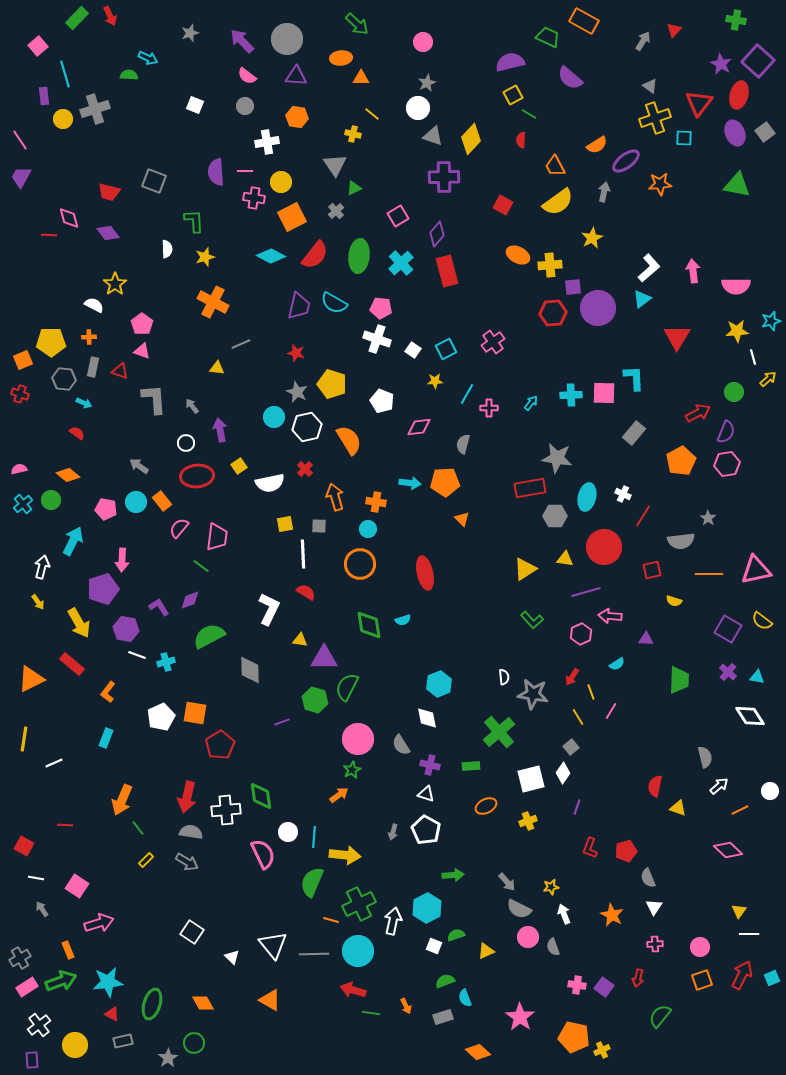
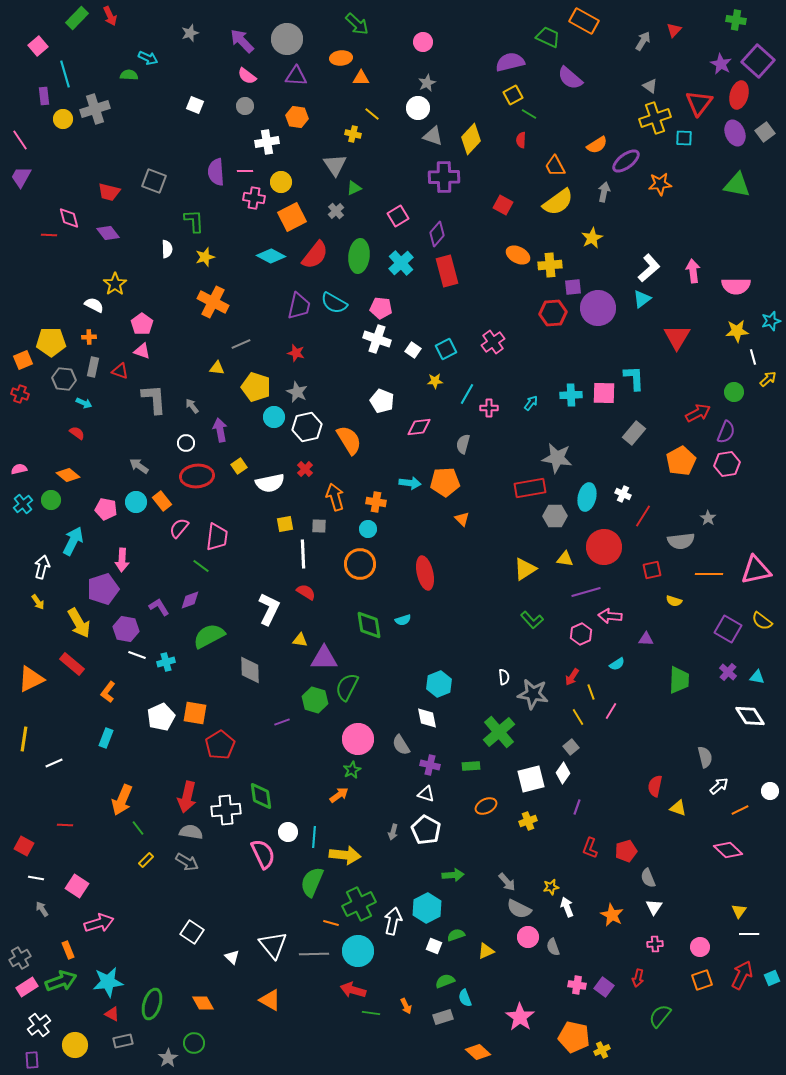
yellow pentagon at (332, 384): moved 76 px left, 3 px down
white arrow at (564, 914): moved 3 px right, 7 px up
orange line at (331, 920): moved 3 px down
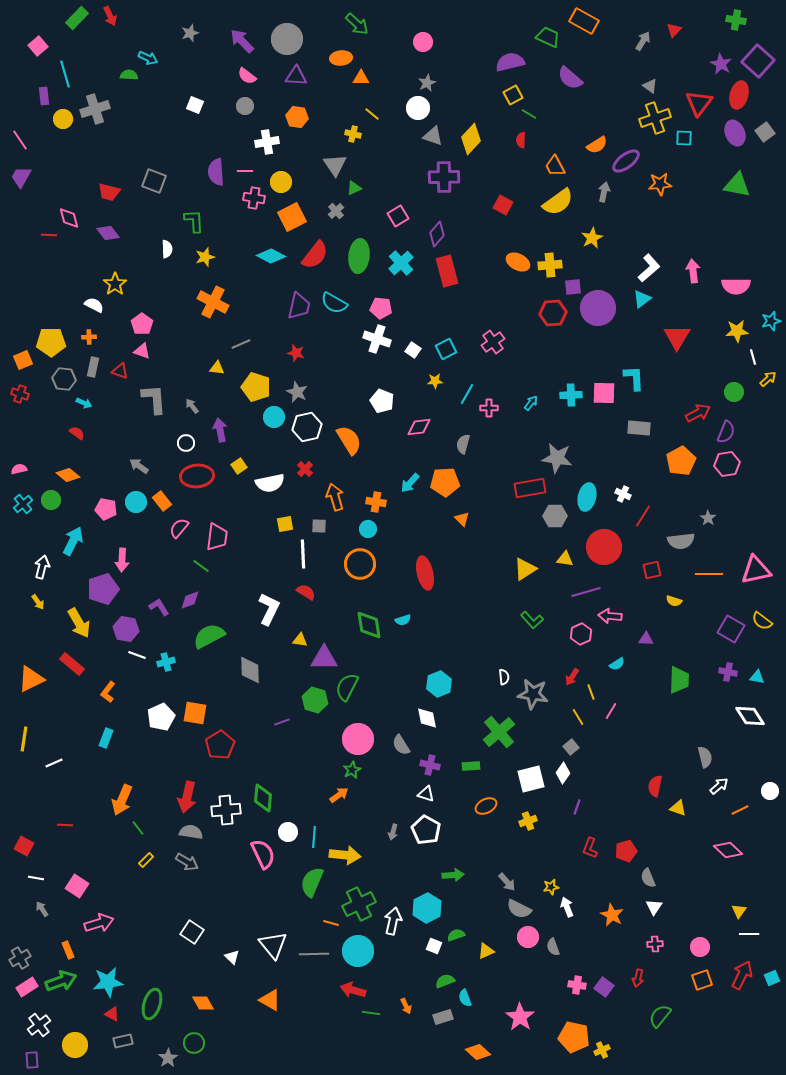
orange ellipse at (518, 255): moved 7 px down
gray rectangle at (634, 433): moved 5 px right, 5 px up; rotated 55 degrees clockwise
cyan arrow at (410, 483): rotated 125 degrees clockwise
purple square at (728, 629): moved 3 px right
purple cross at (728, 672): rotated 30 degrees counterclockwise
green diamond at (261, 796): moved 2 px right, 2 px down; rotated 12 degrees clockwise
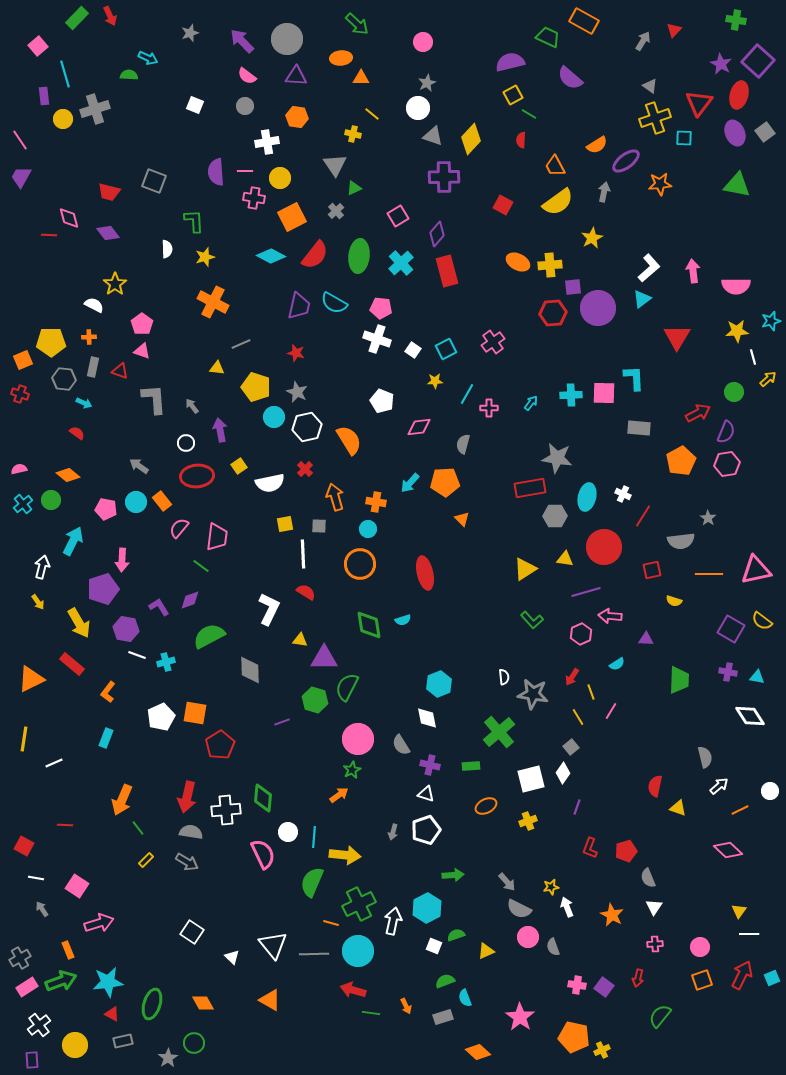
yellow circle at (281, 182): moved 1 px left, 4 px up
white pentagon at (426, 830): rotated 24 degrees clockwise
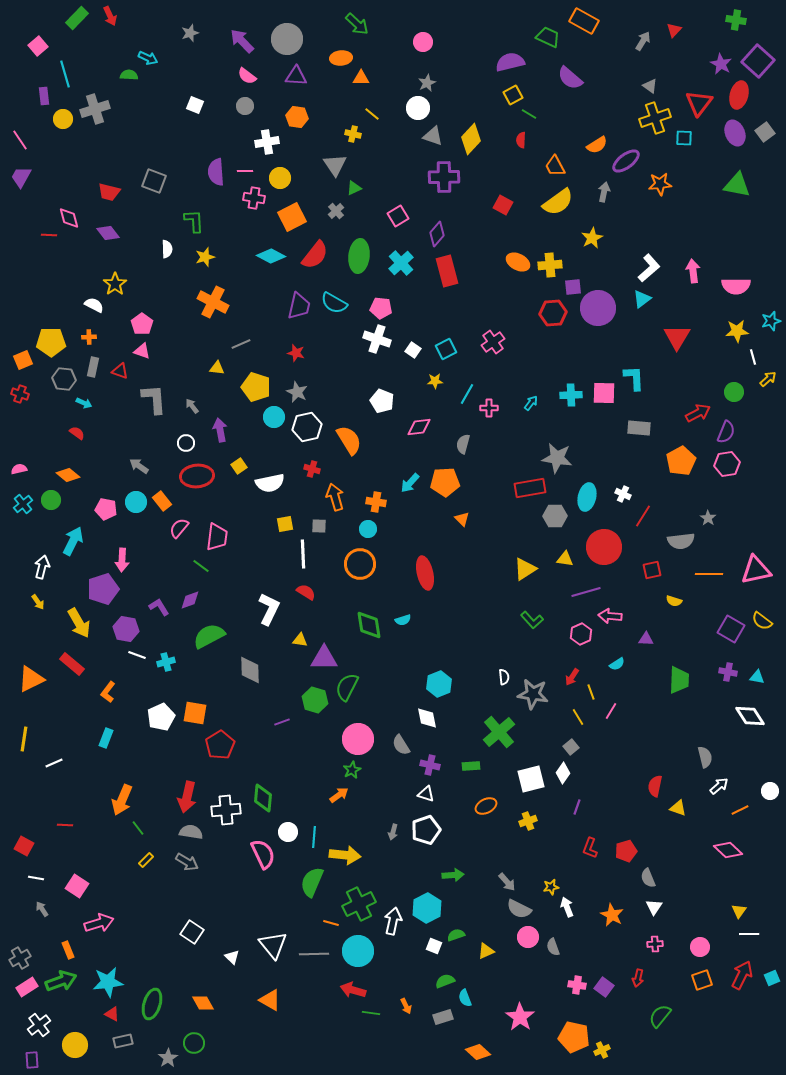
red cross at (305, 469): moved 7 px right; rotated 28 degrees counterclockwise
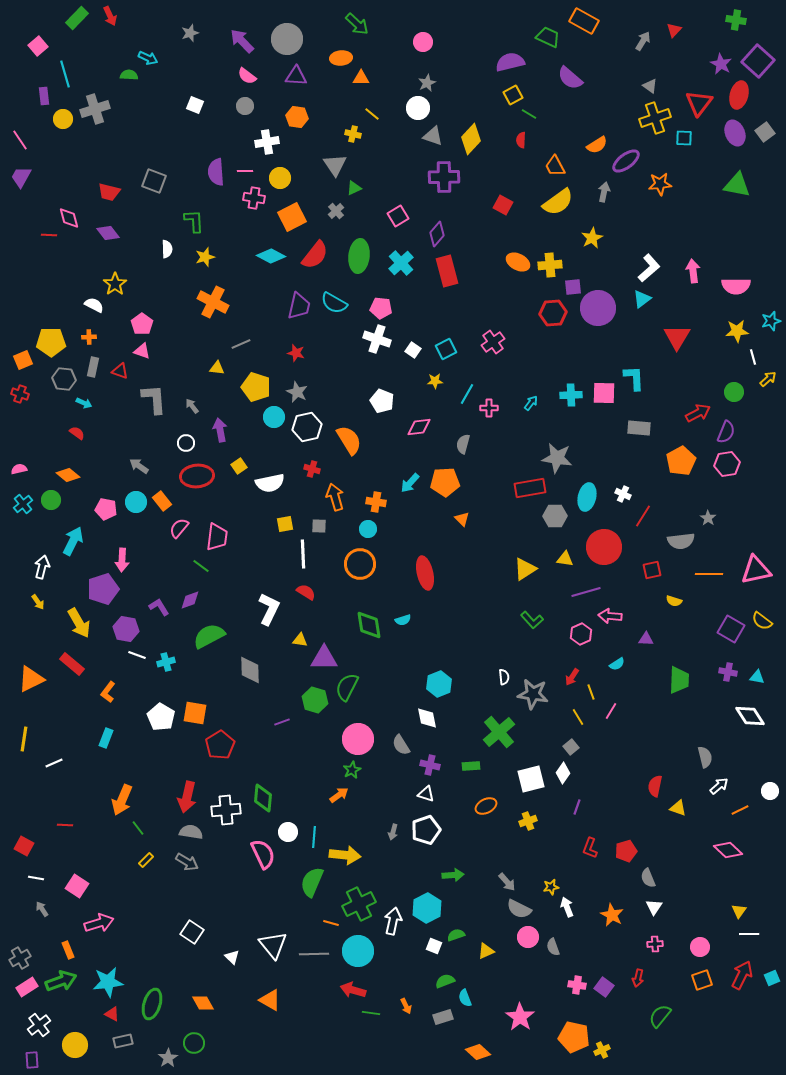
white pentagon at (161, 717): rotated 16 degrees counterclockwise
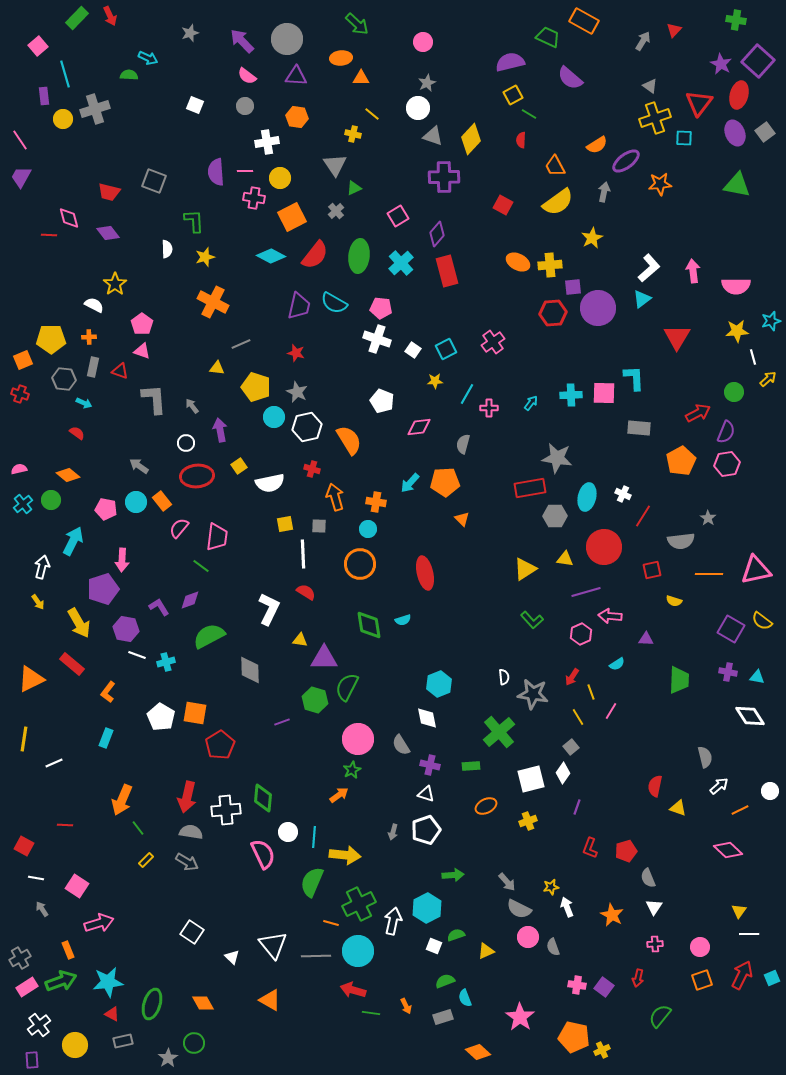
yellow pentagon at (51, 342): moved 3 px up
gray line at (314, 954): moved 2 px right, 2 px down
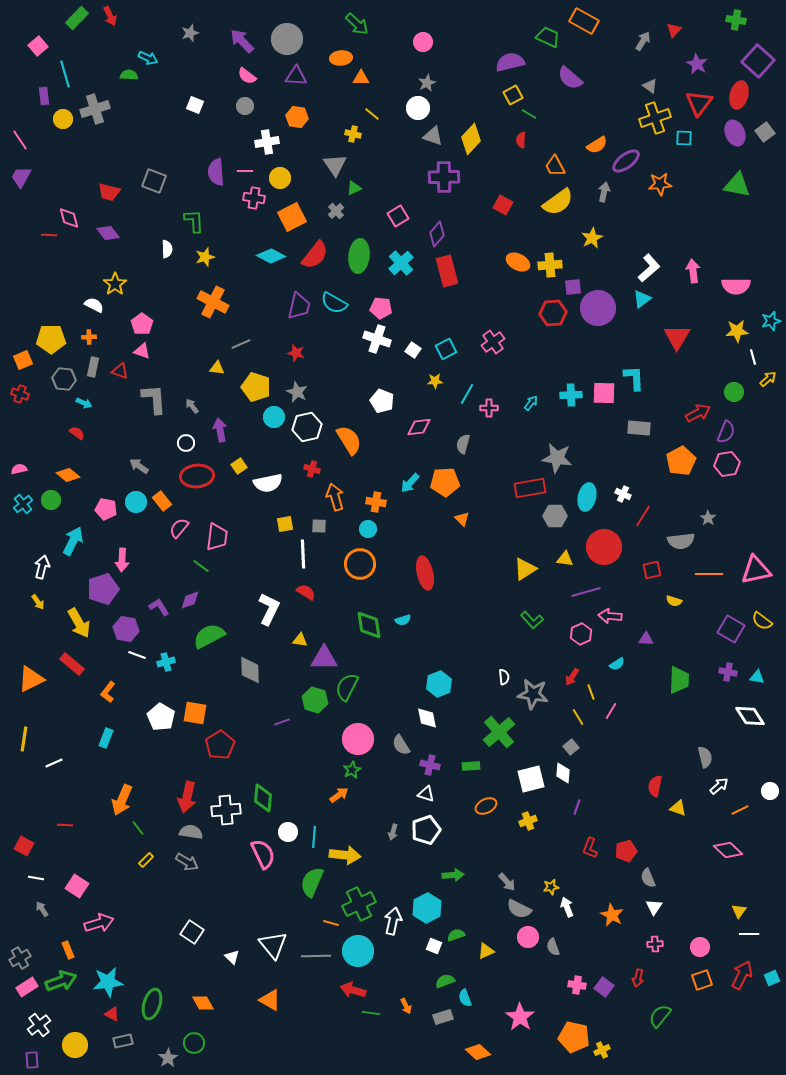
purple star at (721, 64): moved 24 px left
white semicircle at (270, 483): moved 2 px left
white diamond at (563, 773): rotated 30 degrees counterclockwise
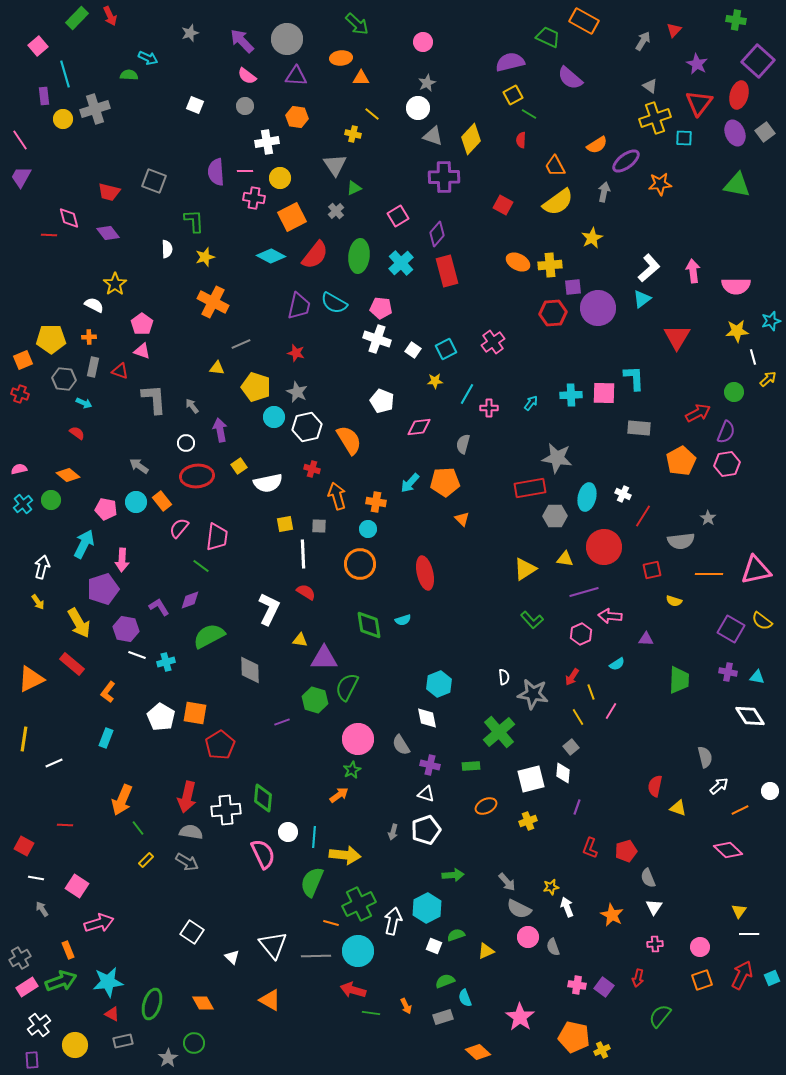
orange arrow at (335, 497): moved 2 px right, 1 px up
cyan arrow at (73, 541): moved 11 px right, 3 px down
purple line at (586, 592): moved 2 px left
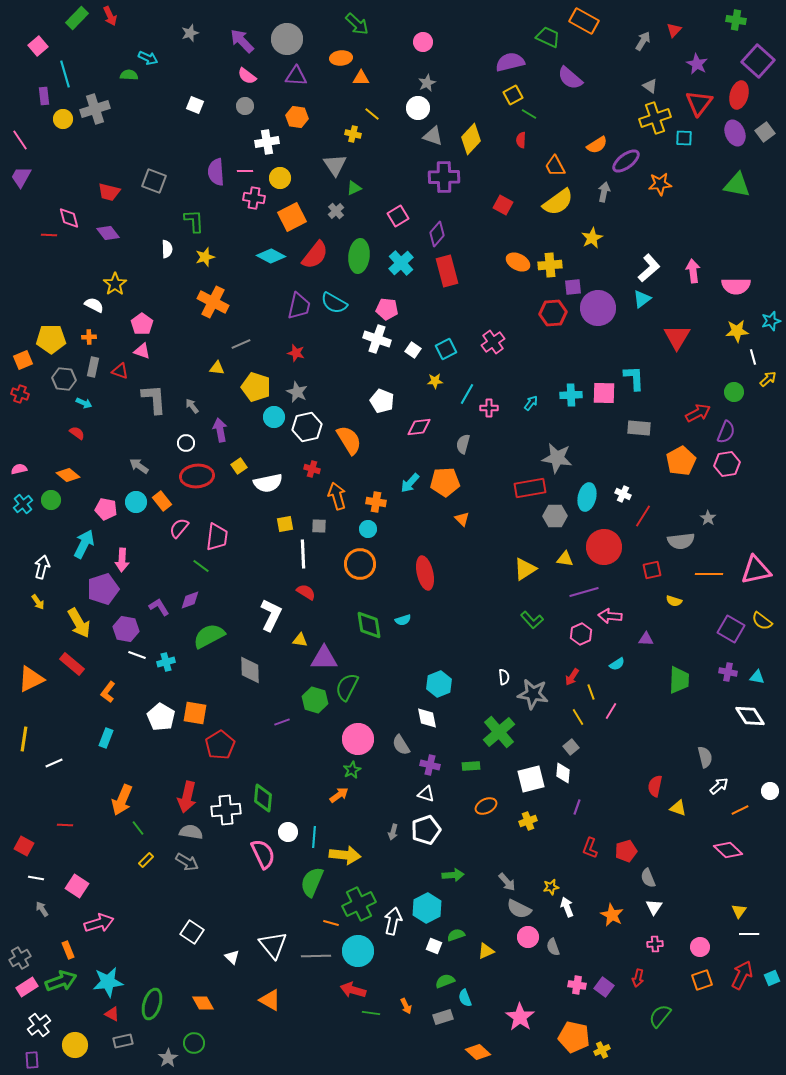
pink pentagon at (381, 308): moved 6 px right, 1 px down
white L-shape at (269, 609): moved 2 px right, 6 px down
